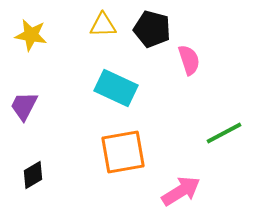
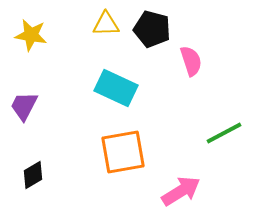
yellow triangle: moved 3 px right, 1 px up
pink semicircle: moved 2 px right, 1 px down
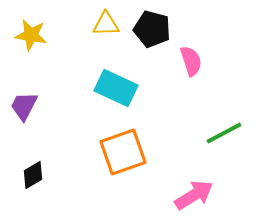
orange square: rotated 9 degrees counterclockwise
pink arrow: moved 13 px right, 4 px down
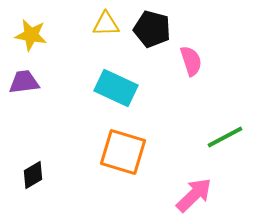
purple trapezoid: moved 24 px up; rotated 56 degrees clockwise
green line: moved 1 px right, 4 px down
orange square: rotated 36 degrees clockwise
pink arrow: rotated 12 degrees counterclockwise
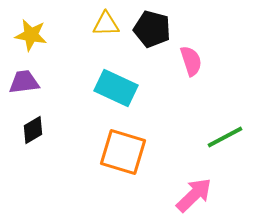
black diamond: moved 45 px up
